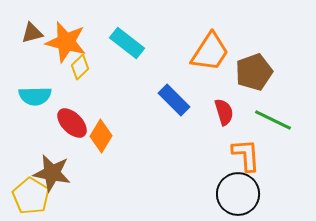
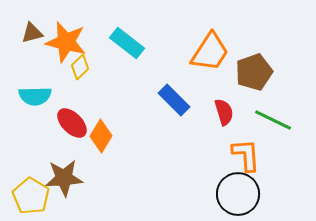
brown star: moved 12 px right, 5 px down; rotated 15 degrees counterclockwise
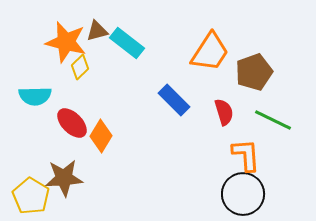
brown triangle: moved 65 px right, 2 px up
black circle: moved 5 px right
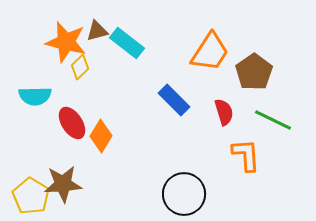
brown pentagon: rotated 15 degrees counterclockwise
red ellipse: rotated 12 degrees clockwise
brown star: moved 1 px left, 6 px down
black circle: moved 59 px left
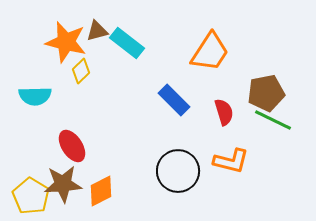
yellow diamond: moved 1 px right, 4 px down
brown pentagon: moved 12 px right, 21 px down; rotated 24 degrees clockwise
red ellipse: moved 23 px down
orange diamond: moved 55 px down; rotated 32 degrees clockwise
orange L-shape: moved 15 px left, 6 px down; rotated 108 degrees clockwise
black circle: moved 6 px left, 23 px up
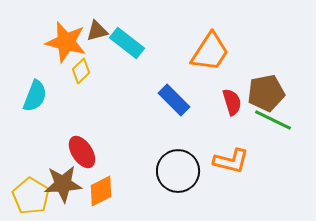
cyan semicircle: rotated 68 degrees counterclockwise
red semicircle: moved 8 px right, 10 px up
red ellipse: moved 10 px right, 6 px down
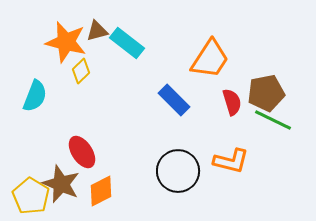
orange trapezoid: moved 7 px down
brown star: moved 2 px left; rotated 27 degrees clockwise
